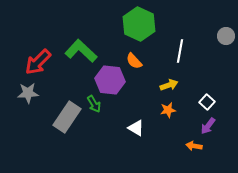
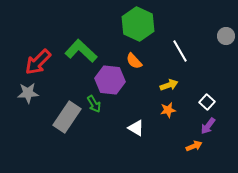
green hexagon: moved 1 px left
white line: rotated 40 degrees counterclockwise
orange arrow: rotated 147 degrees clockwise
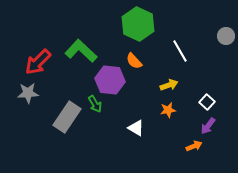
green arrow: moved 1 px right
